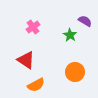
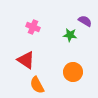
pink cross: rotated 32 degrees counterclockwise
green star: rotated 24 degrees counterclockwise
orange circle: moved 2 px left
orange semicircle: moved 1 px right; rotated 90 degrees clockwise
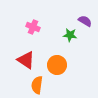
orange circle: moved 16 px left, 7 px up
orange semicircle: rotated 36 degrees clockwise
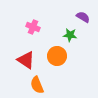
purple semicircle: moved 2 px left, 4 px up
orange circle: moved 9 px up
orange semicircle: rotated 30 degrees counterclockwise
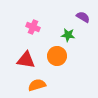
green star: moved 2 px left
red triangle: rotated 24 degrees counterclockwise
orange semicircle: rotated 96 degrees clockwise
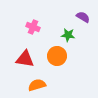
red triangle: moved 1 px left, 1 px up
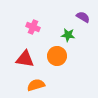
orange semicircle: moved 1 px left
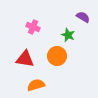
green star: rotated 16 degrees clockwise
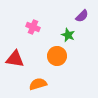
purple semicircle: moved 1 px left, 1 px up; rotated 104 degrees clockwise
red triangle: moved 10 px left
orange semicircle: moved 2 px right, 1 px up
